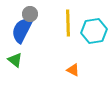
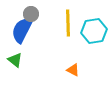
gray circle: moved 1 px right
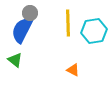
gray circle: moved 1 px left, 1 px up
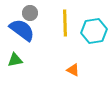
yellow line: moved 3 px left
blue semicircle: rotated 100 degrees clockwise
green triangle: rotated 49 degrees counterclockwise
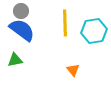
gray circle: moved 9 px left, 2 px up
orange triangle: rotated 24 degrees clockwise
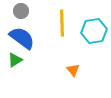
yellow line: moved 3 px left
blue semicircle: moved 8 px down
green triangle: rotated 21 degrees counterclockwise
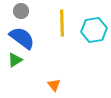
cyan hexagon: moved 1 px up
orange triangle: moved 19 px left, 15 px down
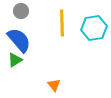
cyan hexagon: moved 2 px up
blue semicircle: moved 3 px left, 2 px down; rotated 12 degrees clockwise
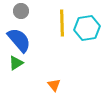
cyan hexagon: moved 7 px left
green triangle: moved 1 px right, 3 px down
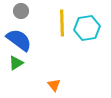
blue semicircle: rotated 12 degrees counterclockwise
